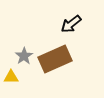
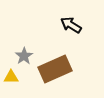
black arrow: moved 1 px down; rotated 70 degrees clockwise
brown rectangle: moved 10 px down
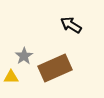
brown rectangle: moved 1 px up
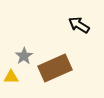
black arrow: moved 8 px right
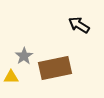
brown rectangle: rotated 12 degrees clockwise
